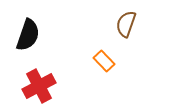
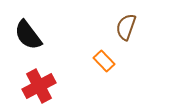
brown semicircle: moved 3 px down
black semicircle: rotated 124 degrees clockwise
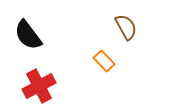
brown semicircle: rotated 132 degrees clockwise
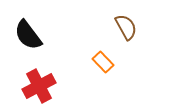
orange rectangle: moved 1 px left, 1 px down
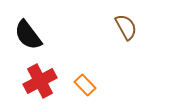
orange rectangle: moved 18 px left, 23 px down
red cross: moved 1 px right, 5 px up
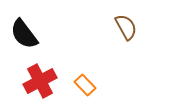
black semicircle: moved 4 px left, 1 px up
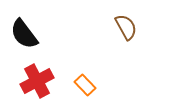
red cross: moved 3 px left
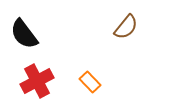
brown semicircle: rotated 68 degrees clockwise
orange rectangle: moved 5 px right, 3 px up
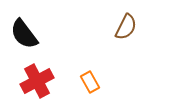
brown semicircle: rotated 12 degrees counterclockwise
orange rectangle: rotated 15 degrees clockwise
